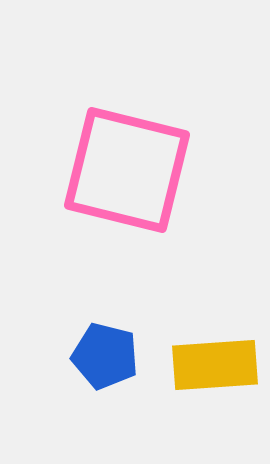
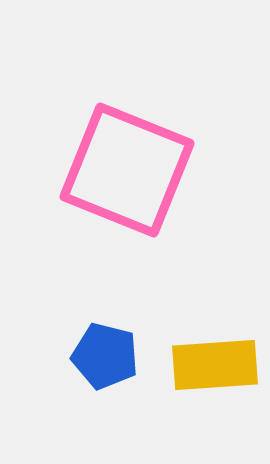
pink square: rotated 8 degrees clockwise
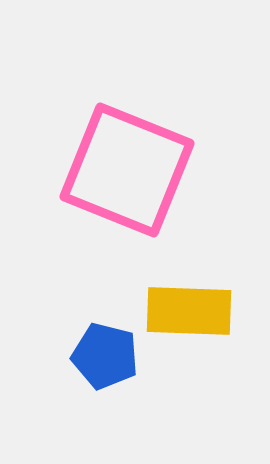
yellow rectangle: moved 26 px left, 54 px up; rotated 6 degrees clockwise
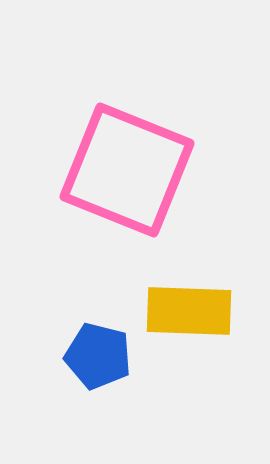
blue pentagon: moved 7 px left
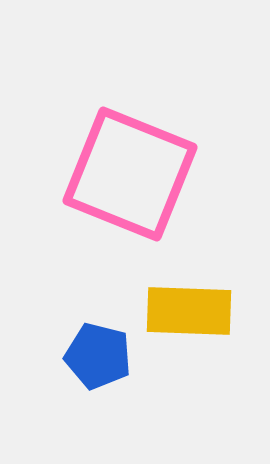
pink square: moved 3 px right, 4 px down
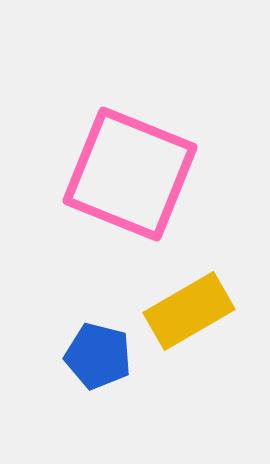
yellow rectangle: rotated 32 degrees counterclockwise
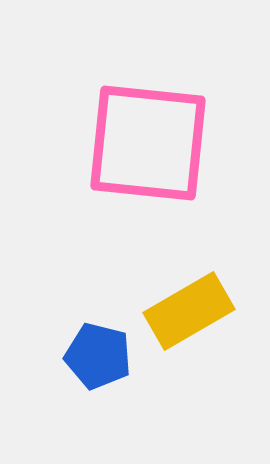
pink square: moved 18 px right, 31 px up; rotated 16 degrees counterclockwise
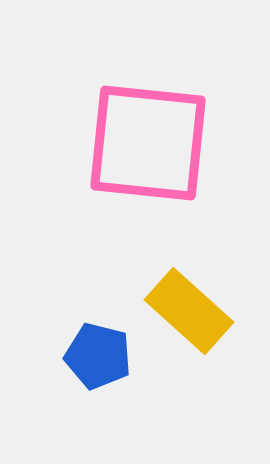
yellow rectangle: rotated 72 degrees clockwise
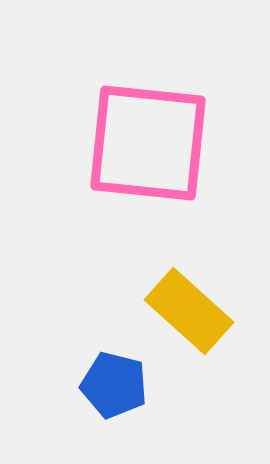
blue pentagon: moved 16 px right, 29 px down
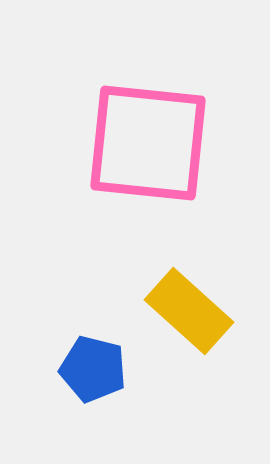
blue pentagon: moved 21 px left, 16 px up
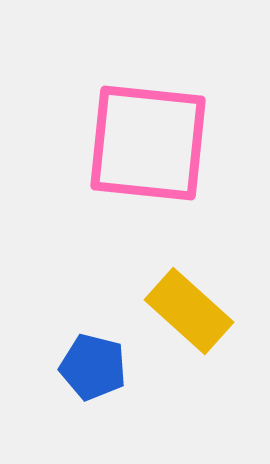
blue pentagon: moved 2 px up
